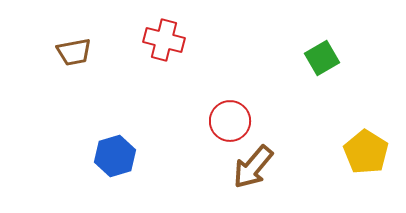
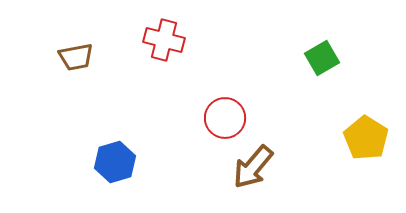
brown trapezoid: moved 2 px right, 5 px down
red circle: moved 5 px left, 3 px up
yellow pentagon: moved 14 px up
blue hexagon: moved 6 px down
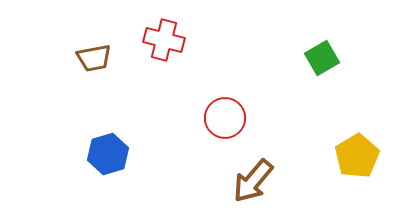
brown trapezoid: moved 18 px right, 1 px down
yellow pentagon: moved 9 px left, 18 px down; rotated 9 degrees clockwise
blue hexagon: moved 7 px left, 8 px up
brown arrow: moved 14 px down
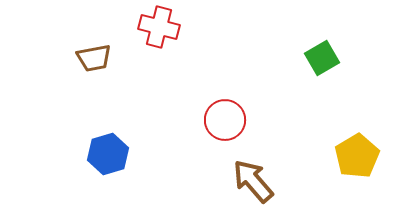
red cross: moved 5 px left, 13 px up
red circle: moved 2 px down
brown arrow: rotated 99 degrees clockwise
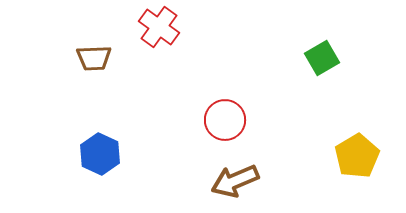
red cross: rotated 21 degrees clockwise
brown trapezoid: rotated 9 degrees clockwise
blue hexagon: moved 8 px left; rotated 18 degrees counterclockwise
brown arrow: moved 18 px left; rotated 72 degrees counterclockwise
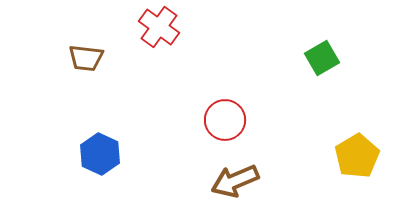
brown trapezoid: moved 8 px left; rotated 9 degrees clockwise
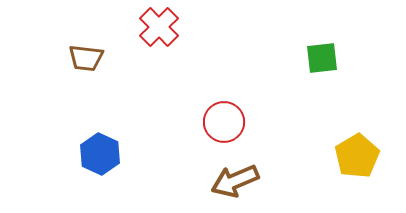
red cross: rotated 9 degrees clockwise
green square: rotated 24 degrees clockwise
red circle: moved 1 px left, 2 px down
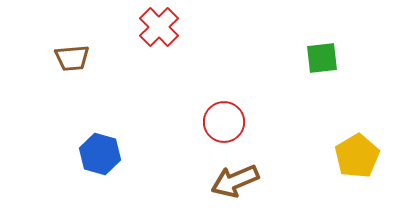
brown trapezoid: moved 14 px left; rotated 12 degrees counterclockwise
blue hexagon: rotated 9 degrees counterclockwise
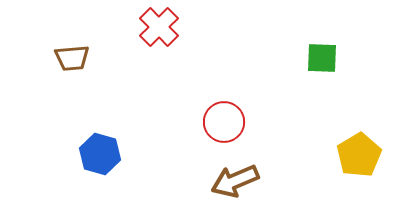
green square: rotated 8 degrees clockwise
yellow pentagon: moved 2 px right, 1 px up
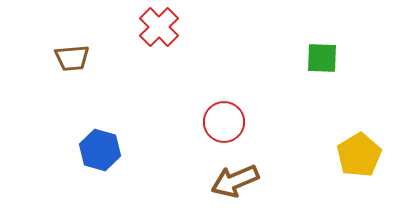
blue hexagon: moved 4 px up
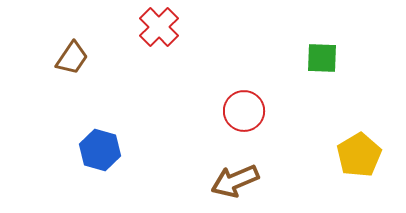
brown trapezoid: rotated 51 degrees counterclockwise
red circle: moved 20 px right, 11 px up
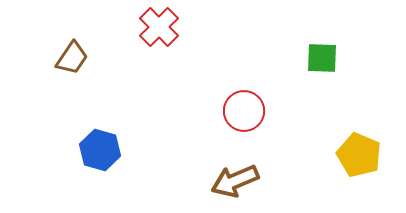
yellow pentagon: rotated 18 degrees counterclockwise
